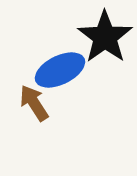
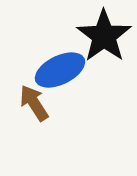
black star: moved 1 px left, 1 px up
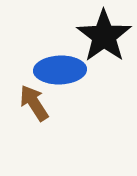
blue ellipse: rotated 24 degrees clockwise
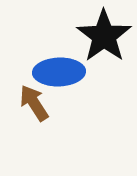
blue ellipse: moved 1 px left, 2 px down
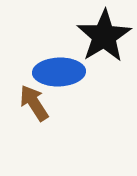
black star: rotated 4 degrees clockwise
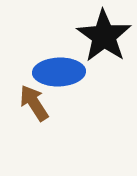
black star: rotated 6 degrees counterclockwise
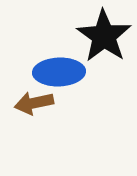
brown arrow: rotated 69 degrees counterclockwise
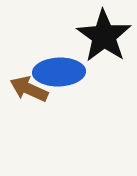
brown arrow: moved 5 px left, 14 px up; rotated 36 degrees clockwise
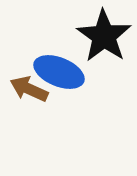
blue ellipse: rotated 24 degrees clockwise
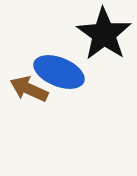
black star: moved 2 px up
